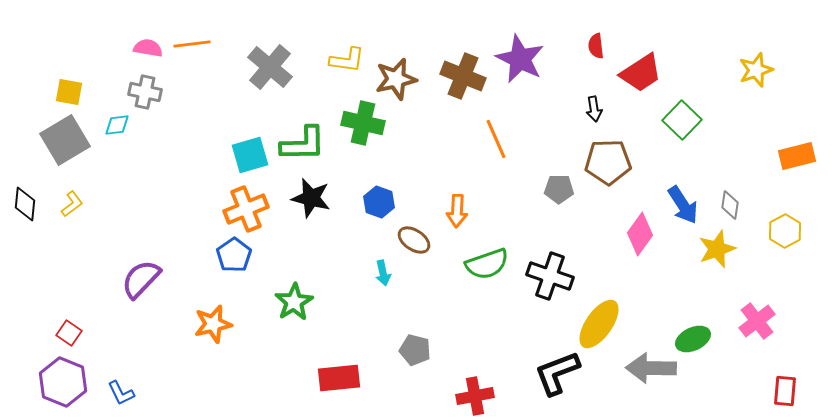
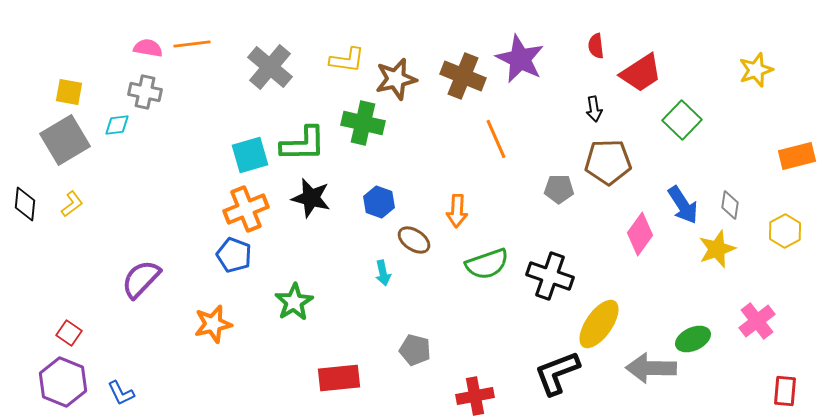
blue pentagon at (234, 255): rotated 16 degrees counterclockwise
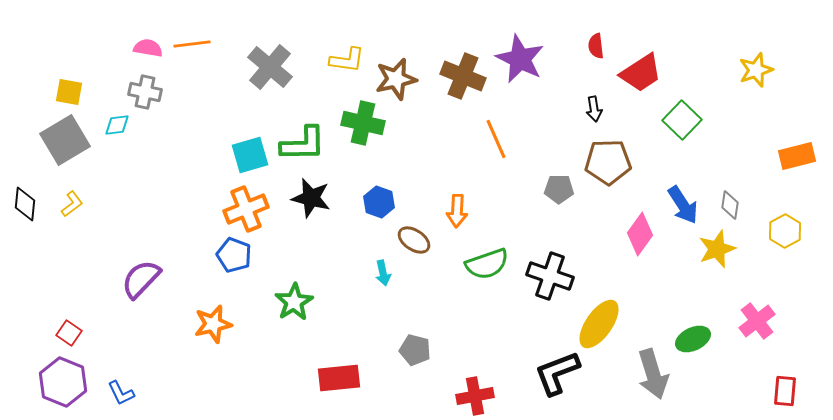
gray arrow at (651, 368): moved 2 px right, 6 px down; rotated 108 degrees counterclockwise
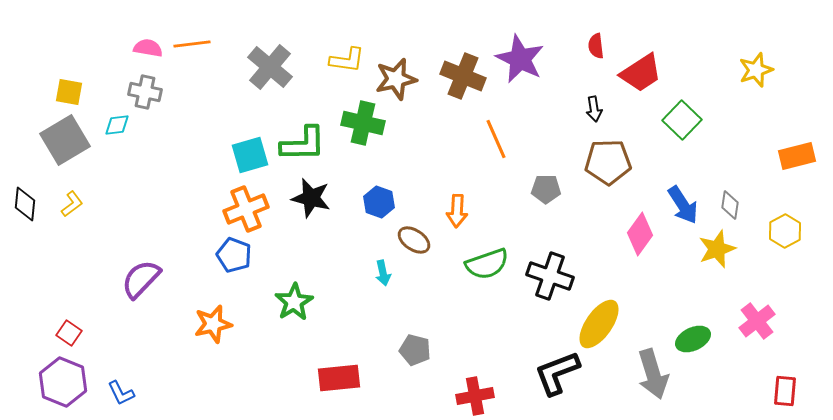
gray pentagon at (559, 189): moved 13 px left
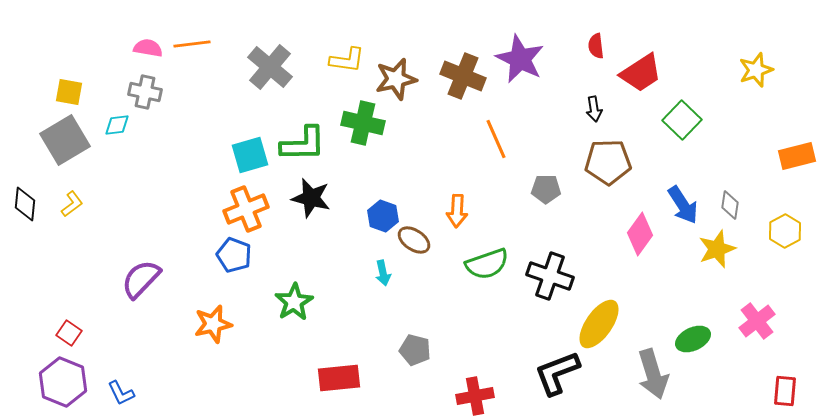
blue hexagon at (379, 202): moved 4 px right, 14 px down
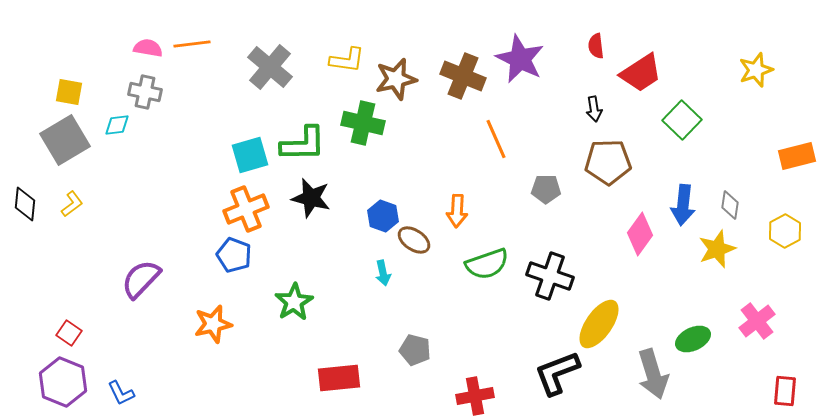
blue arrow at (683, 205): rotated 39 degrees clockwise
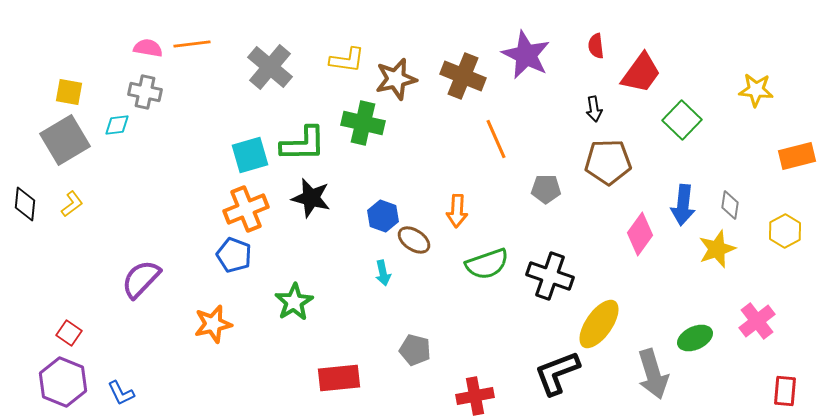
purple star at (520, 59): moved 6 px right, 4 px up
yellow star at (756, 70): moved 20 px down; rotated 24 degrees clockwise
red trapezoid at (641, 73): rotated 21 degrees counterclockwise
green ellipse at (693, 339): moved 2 px right, 1 px up
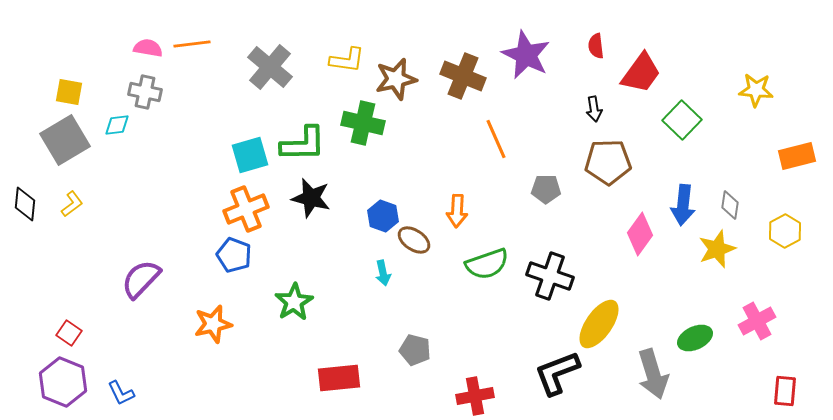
pink cross at (757, 321): rotated 9 degrees clockwise
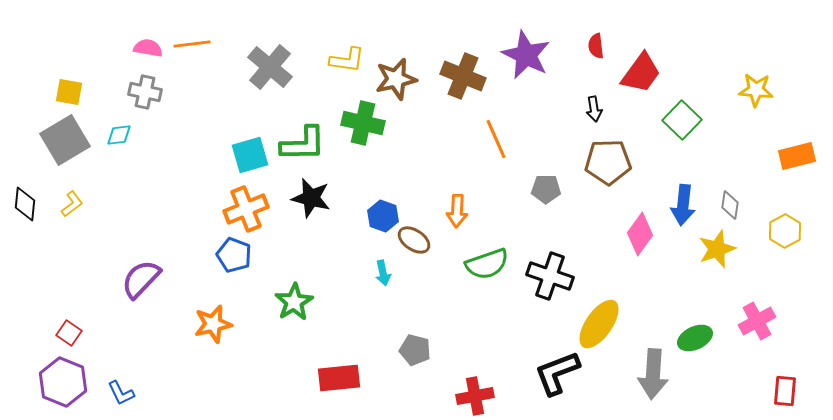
cyan diamond at (117, 125): moved 2 px right, 10 px down
gray arrow at (653, 374): rotated 21 degrees clockwise
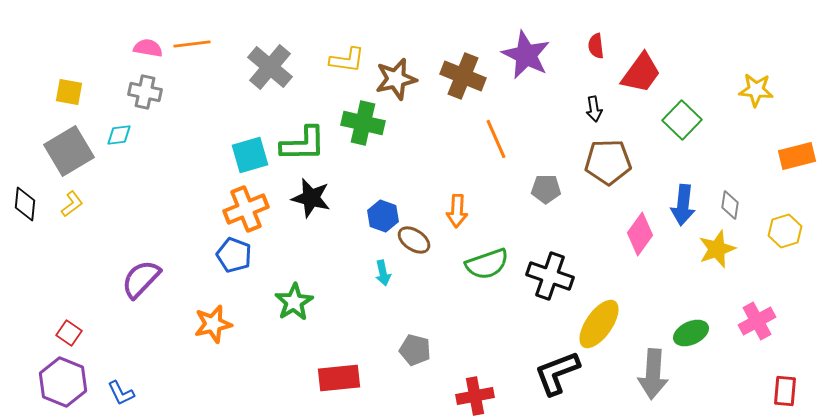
gray square at (65, 140): moved 4 px right, 11 px down
yellow hexagon at (785, 231): rotated 12 degrees clockwise
green ellipse at (695, 338): moved 4 px left, 5 px up
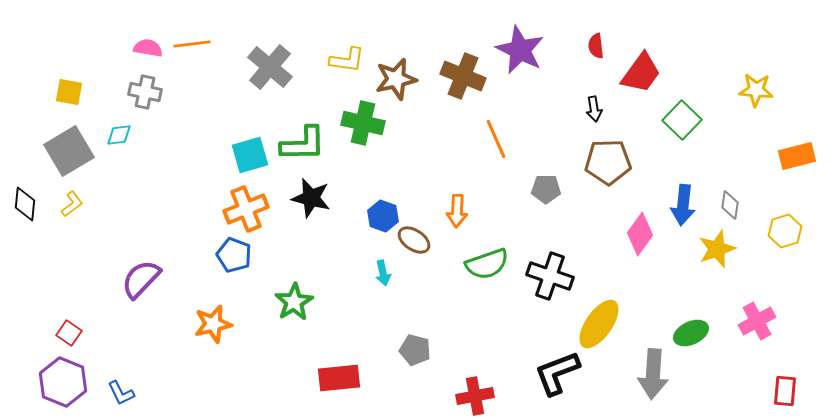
purple star at (526, 55): moved 6 px left, 5 px up
